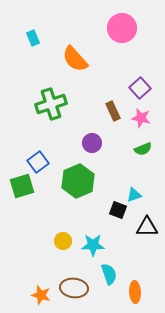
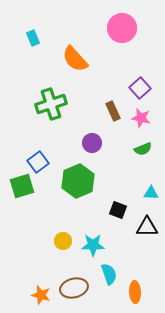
cyan triangle: moved 17 px right, 2 px up; rotated 21 degrees clockwise
brown ellipse: rotated 20 degrees counterclockwise
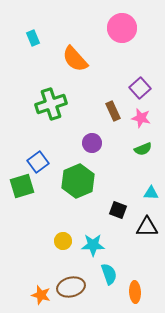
brown ellipse: moved 3 px left, 1 px up
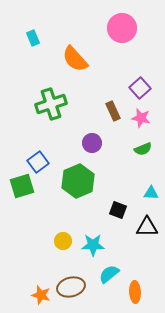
cyan semicircle: rotated 110 degrees counterclockwise
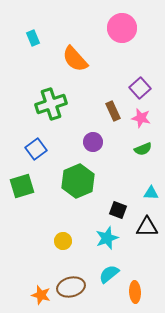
purple circle: moved 1 px right, 1 px up
blue square: moved 2 px left, 13 px up
cyan star: moved 14 px right, 7 px up; rotated 20 degrees counterclockwise
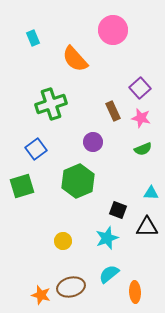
pink circle: moved 9 px left, 2 px down
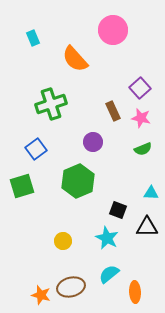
cyan star: rotated 25 degrees counterclockwise
